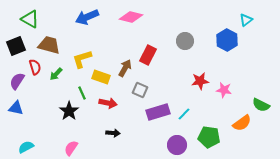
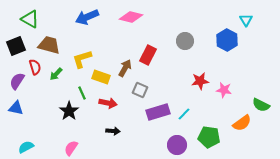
cyan triangle: rotated 24 degrees counterclockwise
black arrow: moved 2 px up
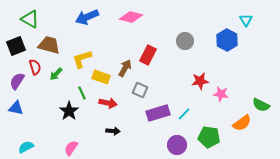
pink star: moved 3 px left, 4 px down
purple rectangle: moved 1 px down
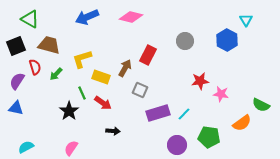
red arrow: moved 5 px left; rotated 24 degrees clockwise
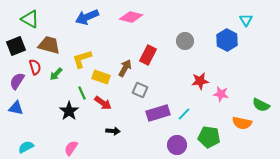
orange semicircle: rotated 48 degrees clockwise
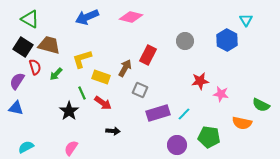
black square: moved 7 px right, 1 px down; rotated 36 degrees counterclockwise
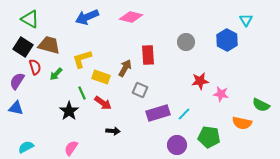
gray circle: moved 1 px right, 1 px down
red rectangle: rotated 30 degrees counterclockwise
